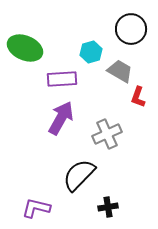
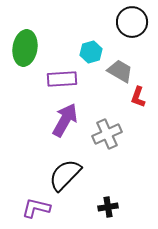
black circle: moved 1 px right, 7 px up
green ellipse: rotated 76 degrees clockwise
purple arrow: moved 4 px right, 2 px down
black semicircle: moved 14 px left
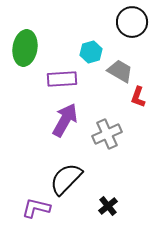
black semicircle: moved 1 px right, 4 px down
black cross: moved 1 px up; rotated 30 degrees counterclockwise
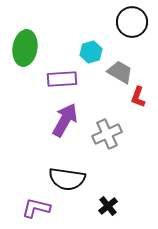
gray trapezoid: moved 1 px down
black semicircle: moved 1 px right; rotated 126 degrees counterclockwise
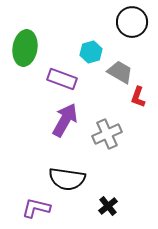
purple rectangle: rotated 24 degrees clockwise
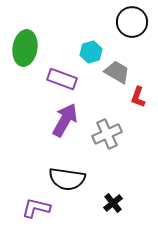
gray trapezoid: moved 3 px left
black cross: moved 5 px right, 3 px up
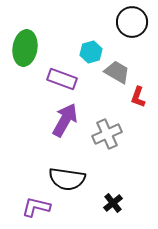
purple L-shape: moved 1 px up
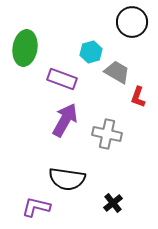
gray cross: rotated 36 degrees clockwise
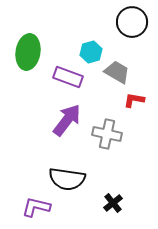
green ellipse: moved 3 px right, 4 px down
purple rectangle: moved 6 px right, 2 px up
red L-shape: moved 4 px left, 3 px down; rotated 80 degrees clockwise
purple arrow: moved 2 px right; rotated 8 degrees clockwise
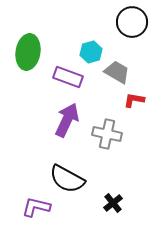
purple arrow: rotated 12 degrees counterclockwise
black semicircle: rotated 21 degrees clockwise
